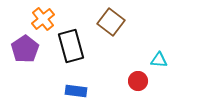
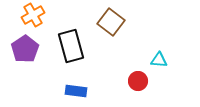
orange cross: moved 10 px left, 4 px up; rotated 10 degrees clockwise
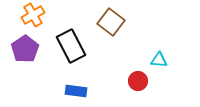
black rectangle: rotated 12 degrees counterclockwise
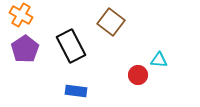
orange cross: moved 12 px left; rotated 30 degrees counterclockwise
red circle: moved 6 px up
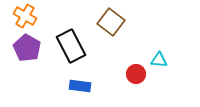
orange cross: moved 4 px right, 1 px down
purple pentagon: moved 2 px right, 1 px up; rotated 8 degrees counterclockwise
red circle: moved 2 px left, 1 px up
blue rectangle: moved 4 px right, 5 px up
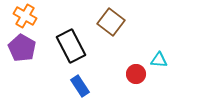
purple pentagon: moved 5 px left
blue rectangle: rotated 50 degrees clockwise
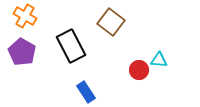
purple pentagon: moved 4 px down
red circle: moved 3 px right, 4 px up
blue rectangle: moved 6 px right, 6 px down
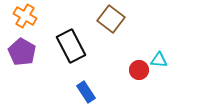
brown square: moved 3 px up
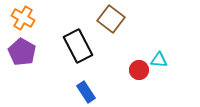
orange cross: moved 2 px left, 2 px down
black rectangle: moved 7 px right
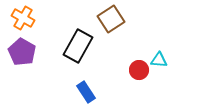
brown square: rotated 20 degrees clockwise
black rectangle: rotated 56 degrees clockwise
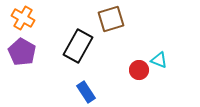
brown square: rotated 16 degrees clockwise
cyan triangle: rotated 18 degrees clockwise
